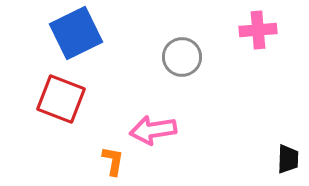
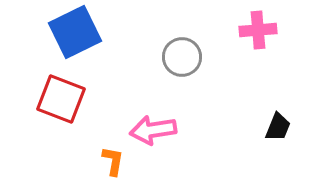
blue square: moved 1 px left, 1 px up
black trapezoid: moved 10 px left, 32 px up; rotated 20 degrees clockwise
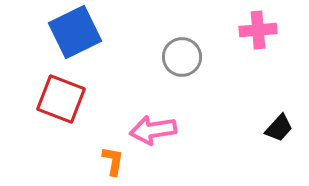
black trapezoid: moved 1 px right, 1 px down; rotated 20 degrees clockwise
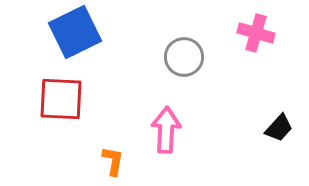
pink cross: moved 2 px left, 3 px down; rotated 21 degrees clockwise
gray circle: moved 2 px right
red square: rotated 18 degrees counterclockwise
pink arrow: moved 13 px right; rotated 102 degrees clockwise
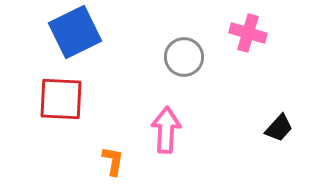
pink cross: moved 8 px left
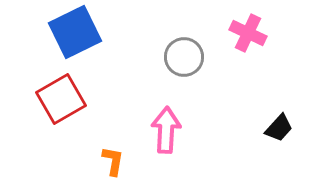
pink cross: rotated 9 degrees clockwise
red square: rotated 33 degrees counterclockwise
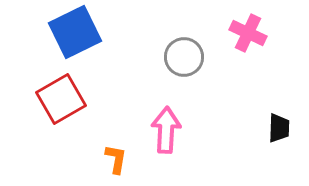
black trapezoid: rotated 40 degrees counterclockwise
orange L-shape: moved 3 px right, 2 px up
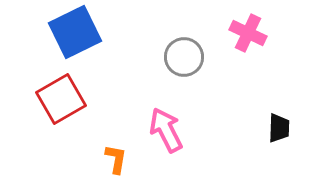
pink arrow: rotated 30 degrees counterclockwise
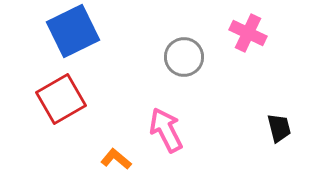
blue square: moved 2 px left, 1 px up
black trapezoid: rotated 16 degrees counterclockwise
orange L-shape: rotated 60 degrees counterclockwise
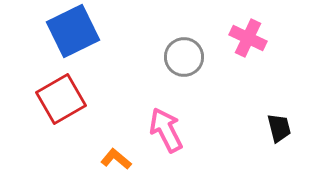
pink cross: moved 5 px down
